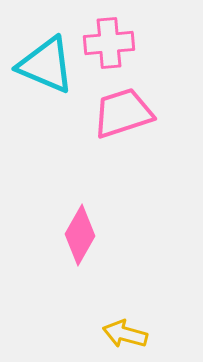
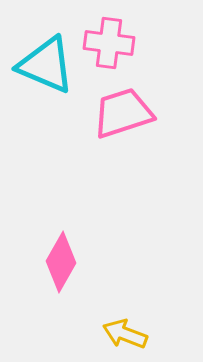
pink cross: rotated 12 degrees clockwise
pink diamond: moved 19 px left, 27 px down
yellow arrow: rotated 6 degrees clockwise
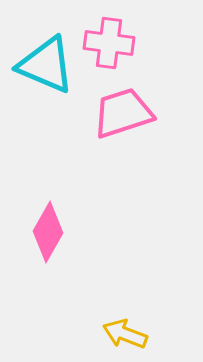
pink diamond: moved 13 px left, 30 px up
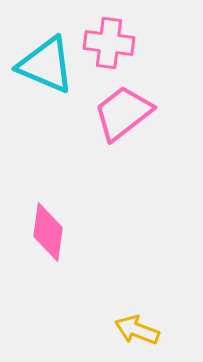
pink trapezoid: rotated 20 degrees counterclockwise
pink diamond: rotated 22 degrees counterclockwise
yellow arrow: moved 12 px right, 4 px up
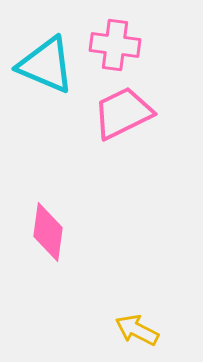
pink cross: moved 6 px right, 2 px down
pink trapezoid: rotated 12 degrees clockwise
yellow arrow: rotated 6 degrees clockwise
